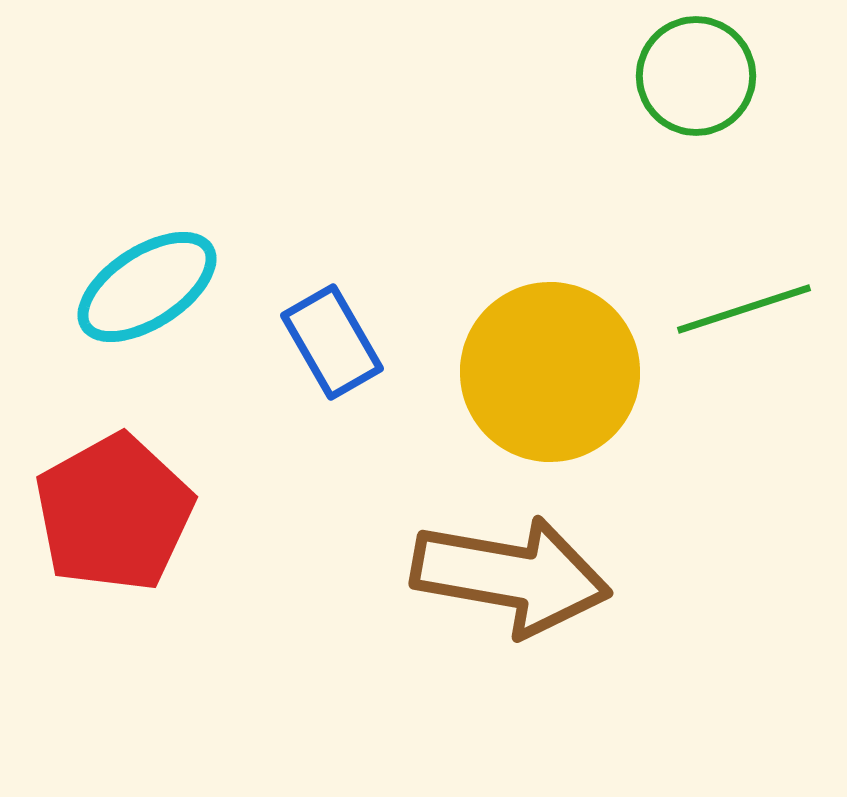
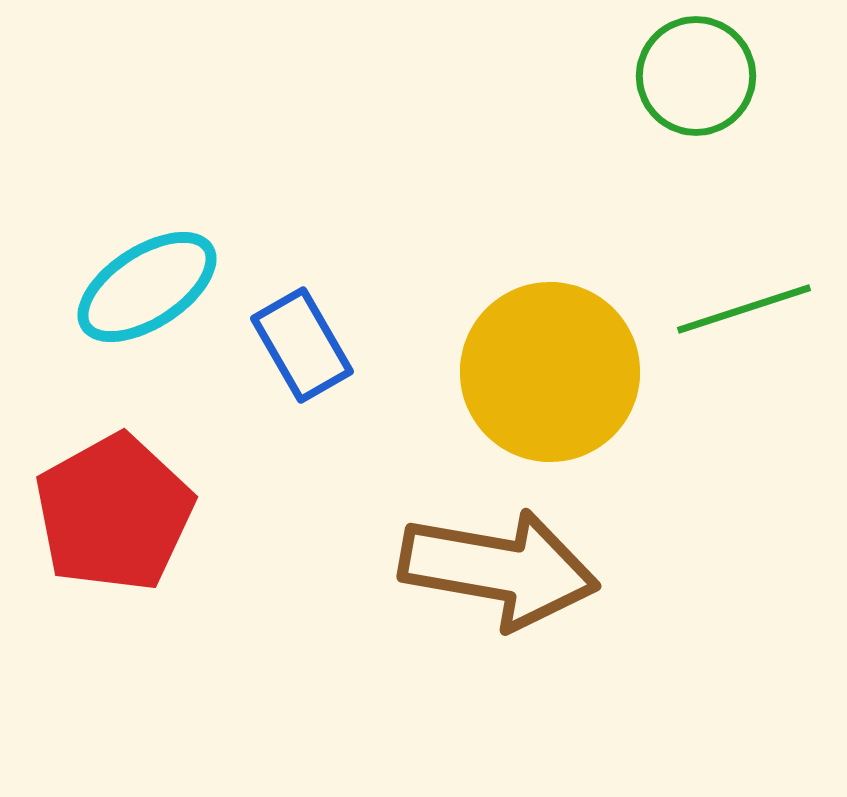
blue rectangle: moved 30 px left, 3 px down
brown arrow: moved 12 px left, 7 px up
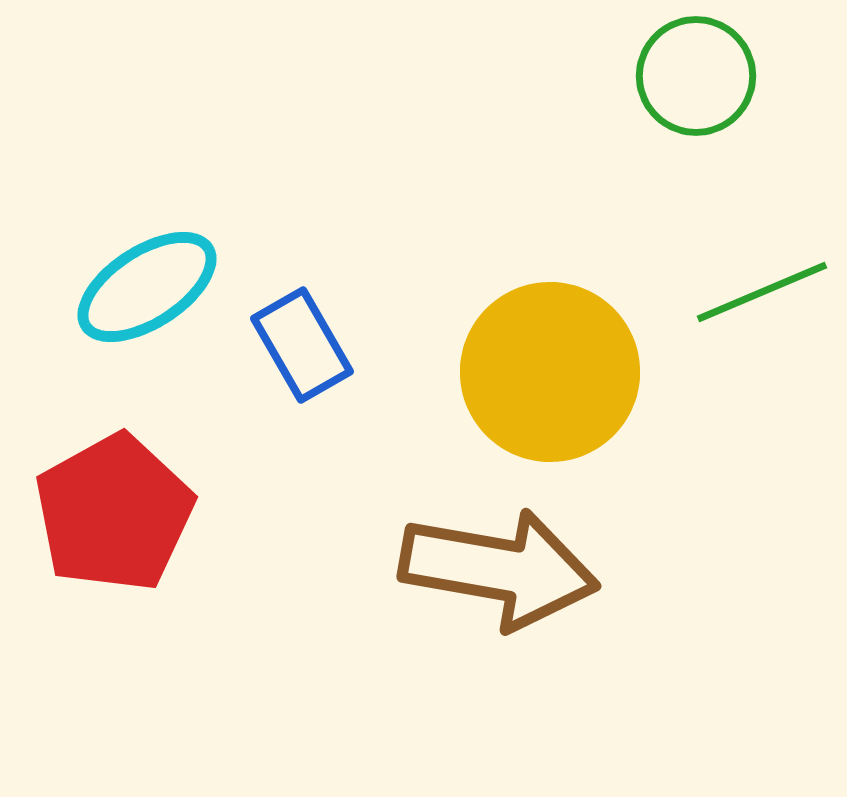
green line: moved 18 px right, 17 px up; rotated 5 degrees counterclockwise
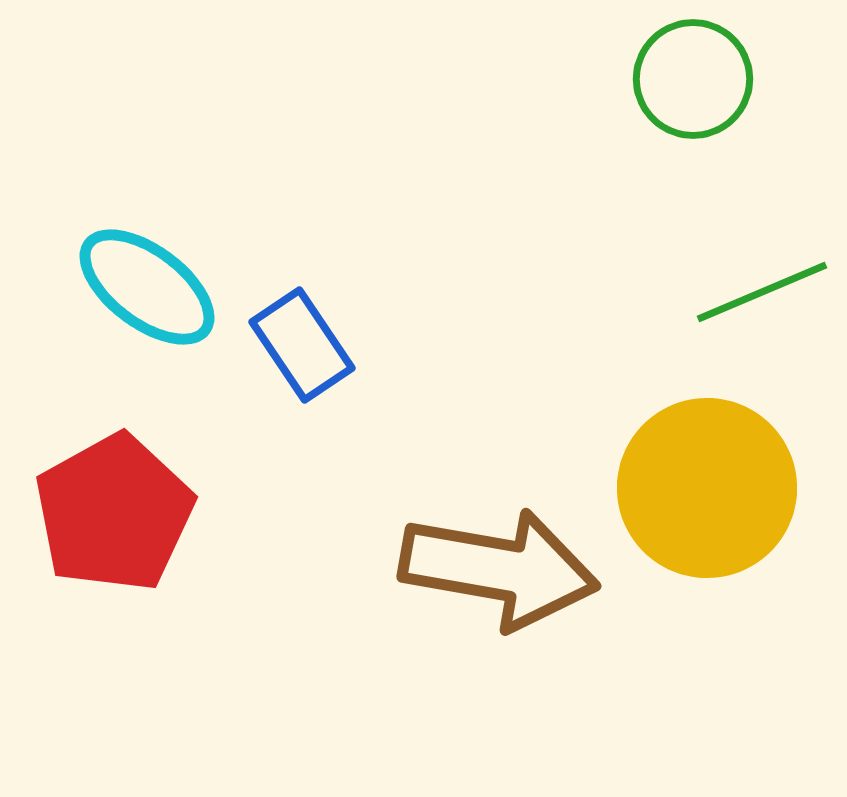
green circle: moved 3 px left, 3 px down
cyan ellipse: rotated 70 degrees clockwise
blue rectangle: rotated 4 degrees counterclockwise
yellow circle: moved 157 px right, 116 px down
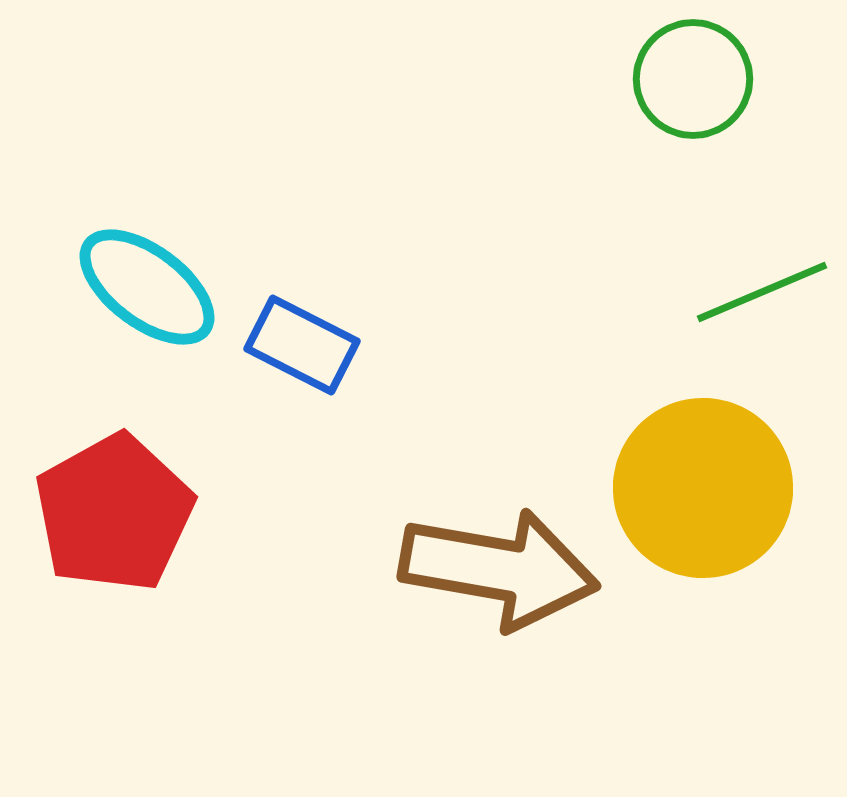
blue rectangle: rotated 29 degrees counterclockwise
yellow circle: moved 4 px left
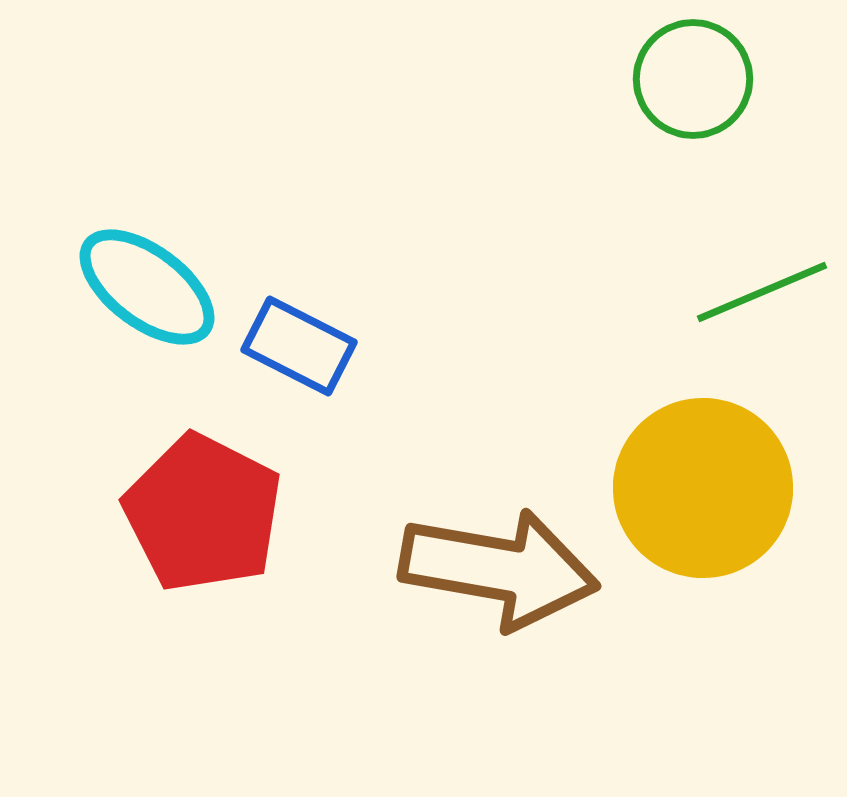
blue rectangle: moved 3 px left, 1 px down
red pentagon: moved 89 px right; rotated 16 degrees counterclockwise
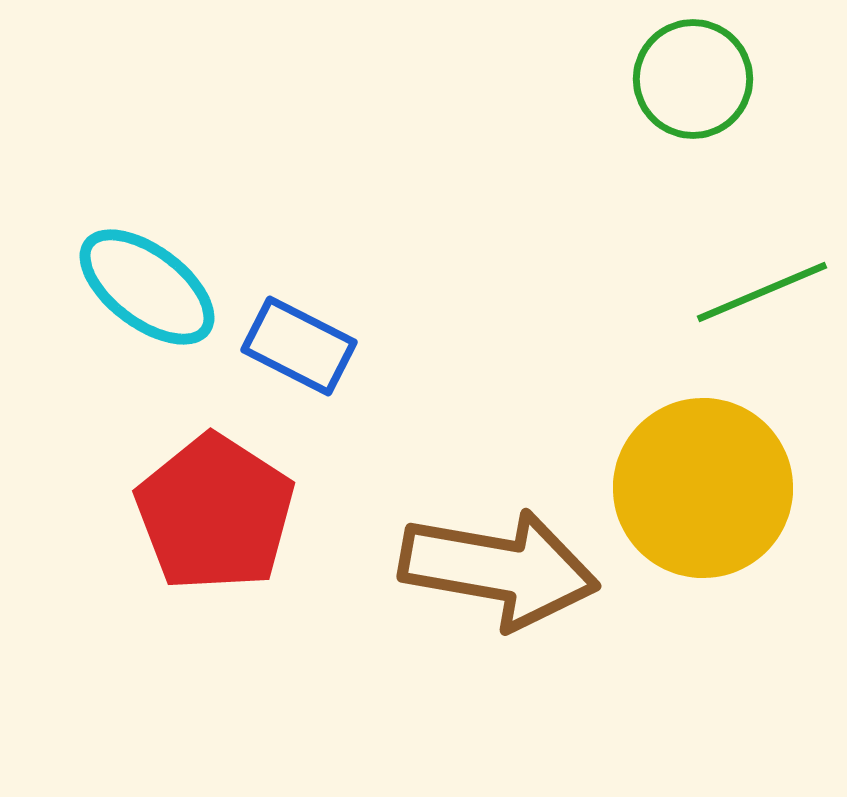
red pentagon: moved 12 px right; rotated 6 degrees clockwise
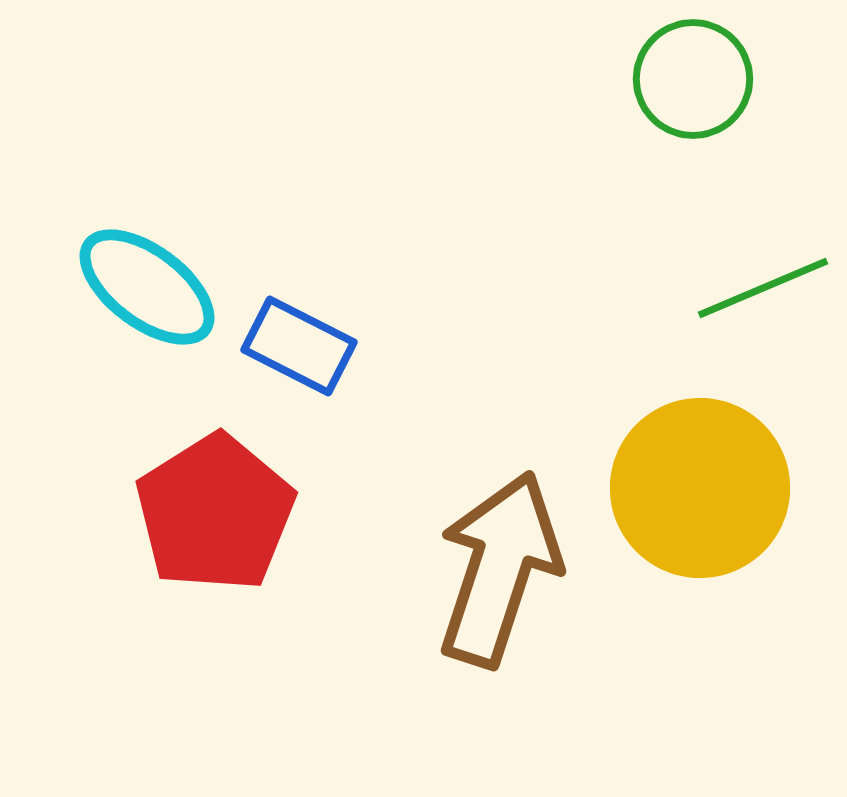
green line: moved 1 px right, 4 px up
yellow circle: moved 3 px left
red pentagon: rotated 7 degrees clockwise
brown arrow: rotated 82 degrees counterclockwise
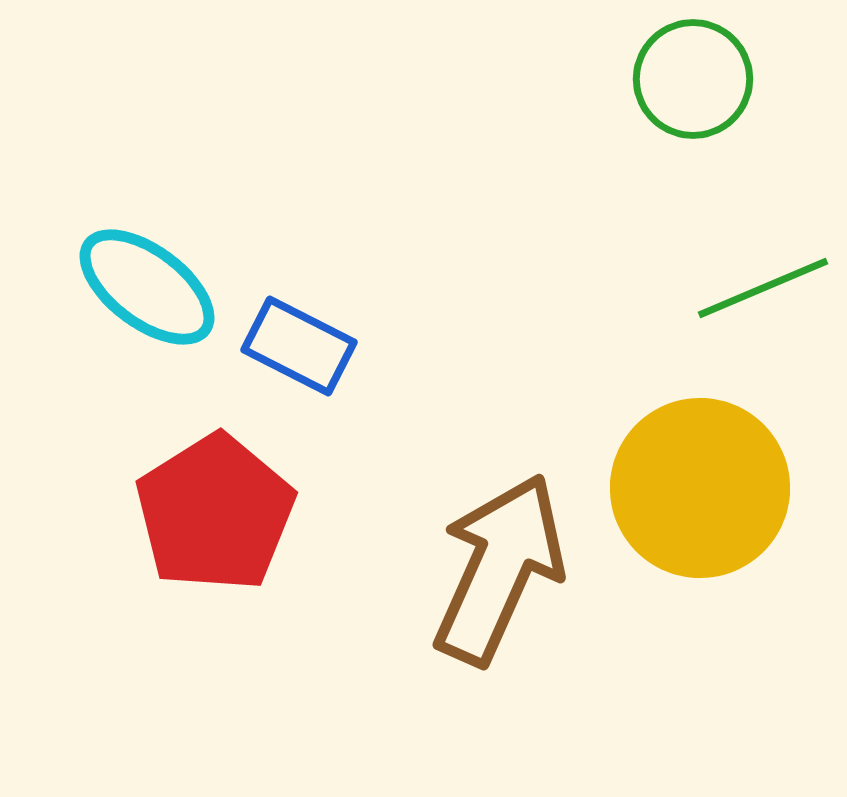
brown arrow: rotated 6 degrees clockwise
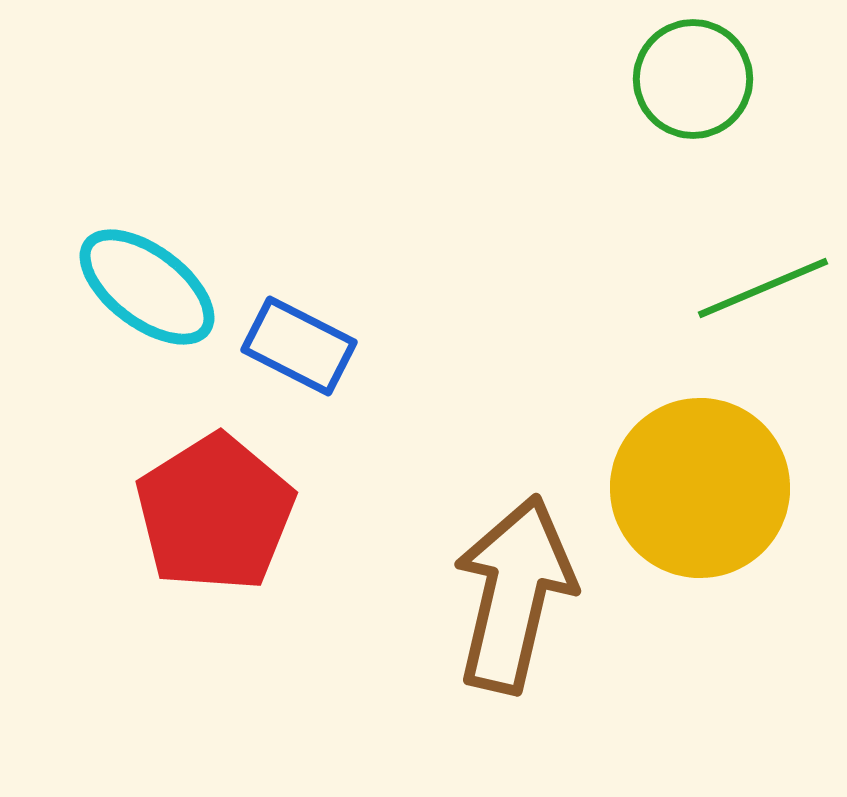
brown arrow: moved 15 px right, 25 px down; rotated 11 degrees counterclockwise
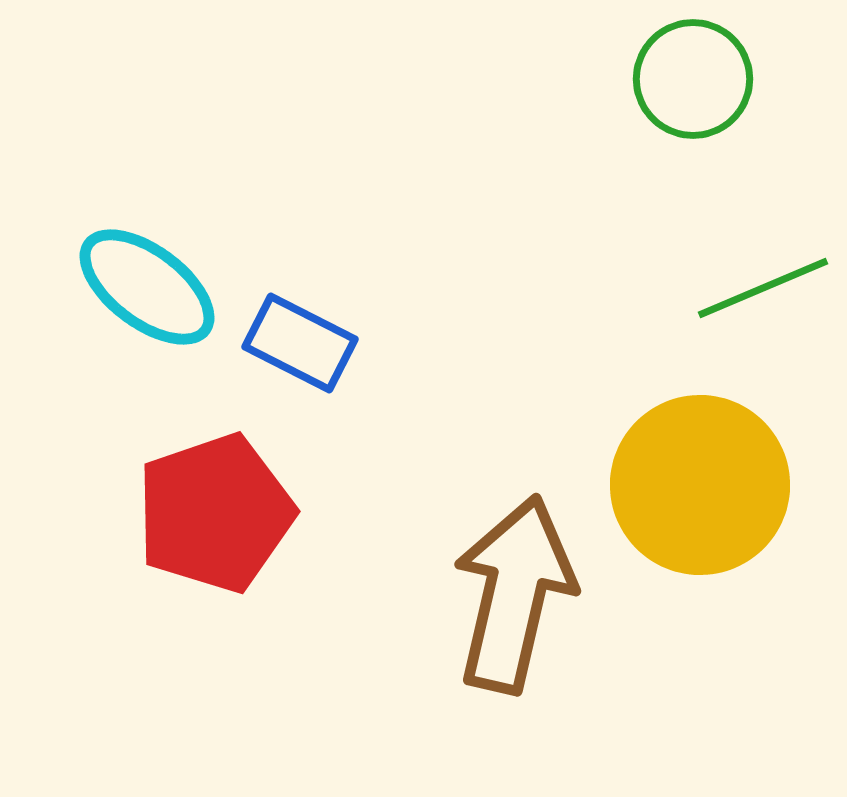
blue rectangle: moved 1 px right, 3 px up
yellow circle: moved 3 px up
red pentagon: rotated 13 degrees clockwise
